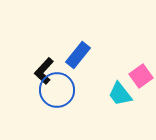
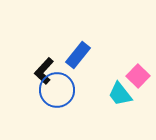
pink square: moved 3 px left; rotated 10 degrees counterclockwise
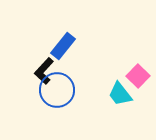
blue rectangle: moved 15 px left, 9 px up
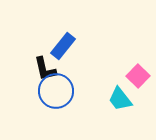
black L-shape: moved 1 px right, 2 px up; rotated 56 degrees counterclockwise
blue circle: moved 1 px left, 1 px down
cyan trapezoid: moved 5 px down
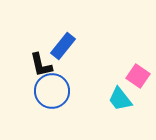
black L-shape: moved 4 px left, 4 px up
pink square: rotated 10 degrees counterclockwise
blue circle: moved 4 px left
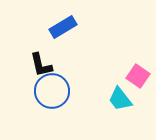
blue rectangle: moved 19 px up; rotated 20 degrees clockwise
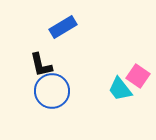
cyan trapezoid: moved 10 px up
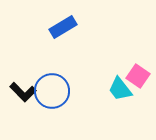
black L-shape: moved 18 px left, 27 px down; rotated 32 degrees counterclockwise
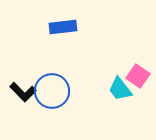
blue rectangle: rotated 24 degrees clockwise
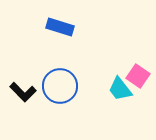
blue rectangle: moved 3 px left; rotated 24 degrees clockwise
blue circle: moved 8 px right, 5 px up
